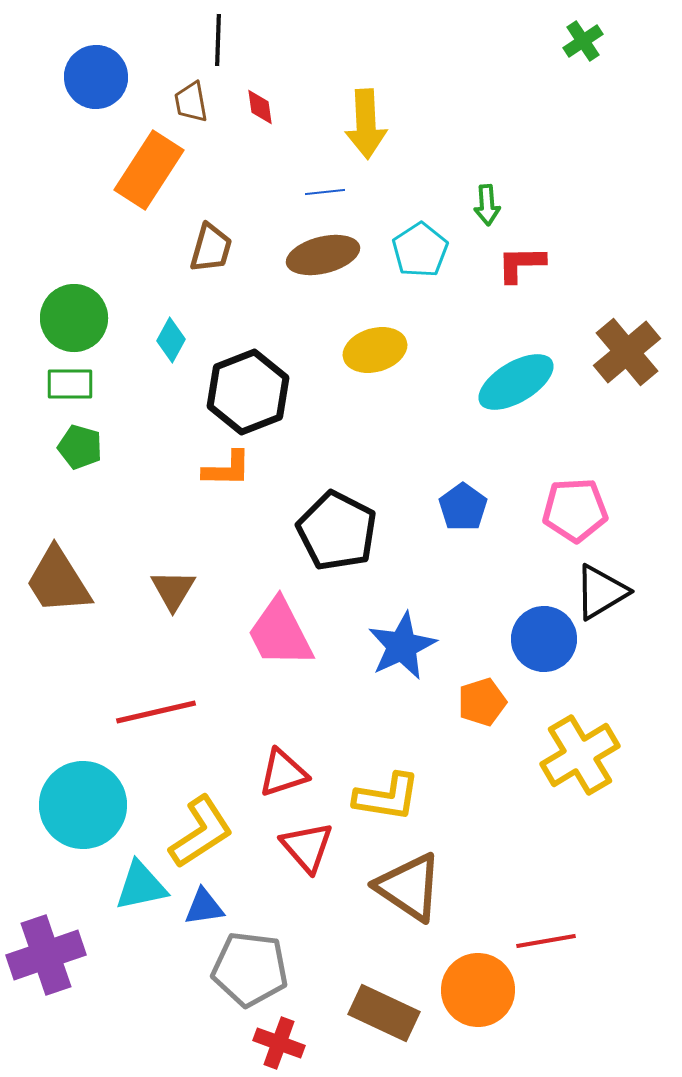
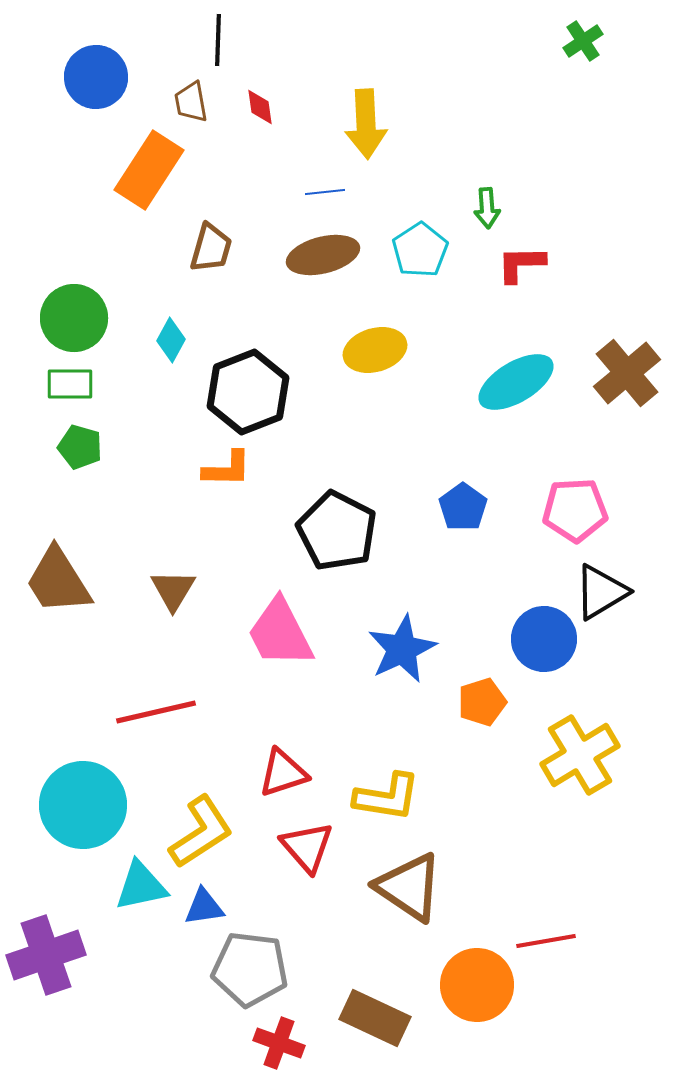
green arrow at (487, 205): moved 3 px down
brown cross at (627, 352): moved 21 px down
blue star at (402, 646): moved 3 px down
orange circle at (478, 990): moved 1 px left, 5 px up
brown rectangle at (384, 1013): moved 9 px left, 5 px down
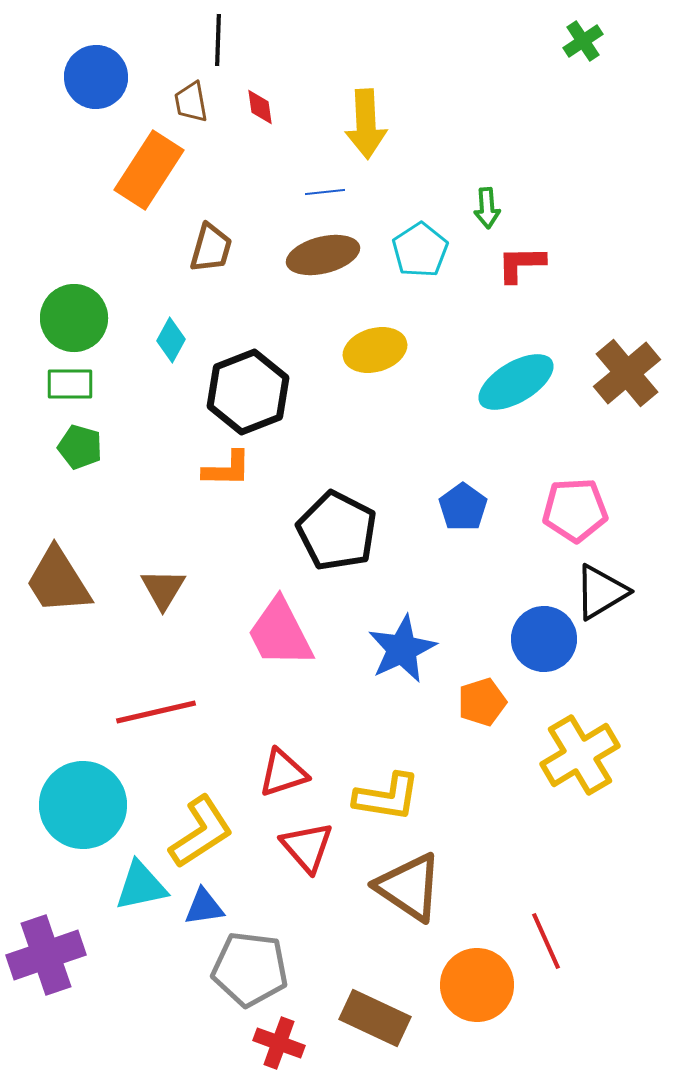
brown triangle at (173, 590): moved 10 px left, 1 px up
red line at (546, 941): rotated 76 degrees clockwise
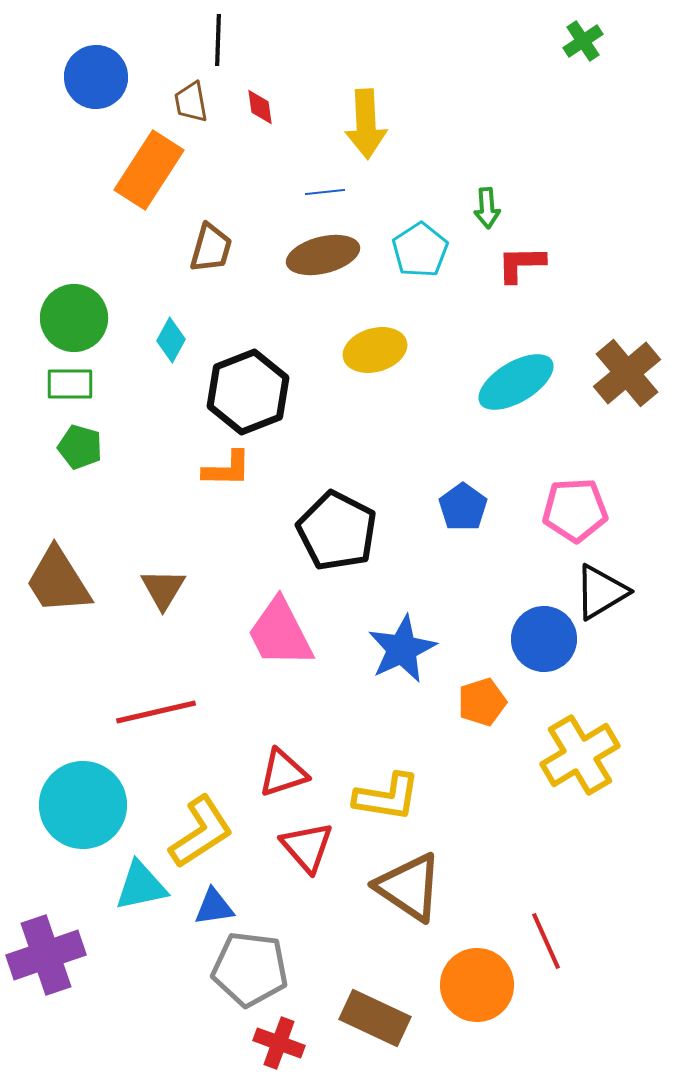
blue triangle at (204, 907): moved 10 px right
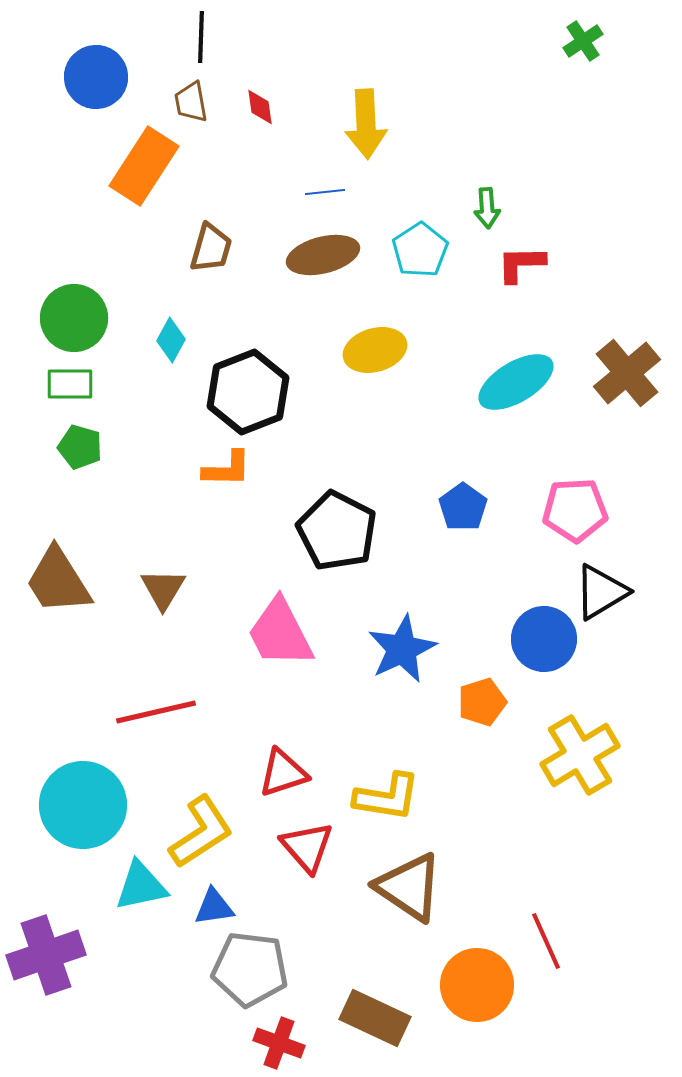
black line at (218, 40): moved 17 px left, 3 px up
orange rectangle at (149, 170): moved 5 px left, 4 px up
